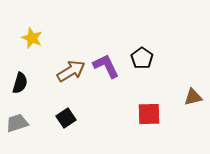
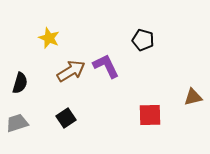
yellow star: moved 17 px right
black pentagon: moved 1 px right, 18 px up; rotated 20 degrees counterclockwise
red square: moved 1 px right, 1 px down
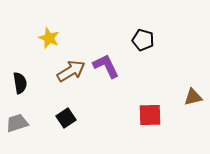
black semicircle: rotated 25 degrees counterclockwise
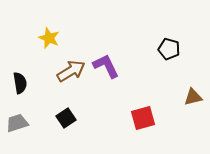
black pentagon: moved 26 px right, 9 px down
red square: moved 7 px left, 3 px down; rotated 15 degrees counterclockwise
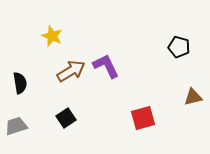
yellow star: moved 3 px right, 2 px up
black pentagon: moved 10 px right, 2 px up
gray trapezoid: moved 1 px left, 3 px down
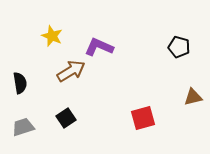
purple L-shape: moved 7 px left, 19 px up; rotated 40 degrees counterclockwise
gray trapezoid: moved 7 px right, 1 px down
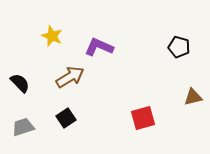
brown arrow: moved 1 px left, 6 px down
black semicircle: rotated 35 degrees counterclockwise
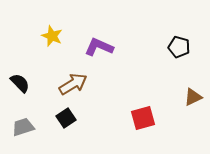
brown arrow: moved 3 px right, 7 px down
brown triangle: rotated 12 degrees counterclockwise
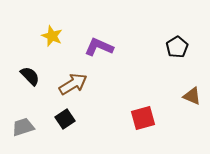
black pentagon: moved 2 px left; rotated 25 degrees clockwise
black semicircle: moved 10 px right, 7 px up
brown triangle: moved 1 px left, 1 px up; rotated 48 degrees clockwise
black square: moved 1 px left, 1 px down
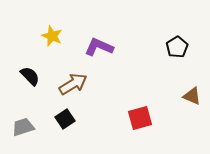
red square: moved 3 px left
